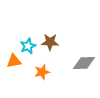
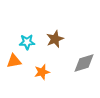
brown star: moved 5 px right, 3 px up; rotated 24 degrees counterclockwise
cyan star: moved 1 px left, 4 px up; rotated 21 degrees clockwise
gray diamond: rotated 15 degrees counterclockwise
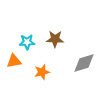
brown star: rotated 24 degrees clockwise
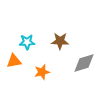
brown star: moved 5 px right, 2 px down
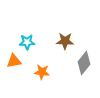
brown star: moved 5 px right
gray diamond: rotated 35 degrees counterclockwise
orange star: rotated 21 degrees clockwise
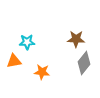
brown star: moved 11 px right, 2 px up
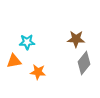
orange star: moved 4 px left
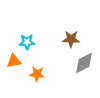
brown star: moved 5 px left
gray diamond: rotated 25 degrees clockwise
orange star: moved 1 px left, 2 px down
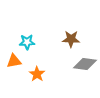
gray diamond: moved 1 px right, 1 px down; rotated 35 degrees clockwise
orange star: rotated 28 degrees clockwise
